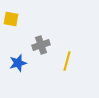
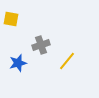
yellow line: rotated 24 degrees clockwise
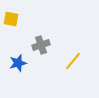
yellow line: moved 6 px right
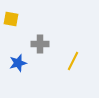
gray cross: moved 1 px left, 1 px up; rotated 18 degrees clockwise
yellow line: rotated 12 degrees counterclockwise
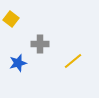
yellow square: rotated 28 degrees clockwise
yellow line: rotated 24 degrees clockwise
